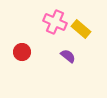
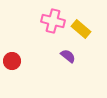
pink cross: moved 2 px left, 1 px up; rotated 10 degrees counterclockwise
red circle: moved 10 px left, 9 px down
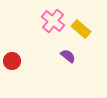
pink cross: rotated 25 degrees clockwise
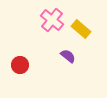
pink cross: moved 1 px left, 1 px up
red circle: moved 8 px right, 4 px down
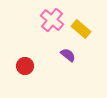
purple semicircle: moved 1 px up
red circle: moved 5 px right, 1 px down
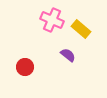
pink cross: rotated 15 degrees counterclockwise
red circle: moved 1 px down
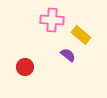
pink cross: rotated 20 degrees counterclockwise
yellow rectangle: moved 6 px down
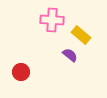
purple semicircle: moved 2 px right
red circle: moved 4 px left, 5 px down
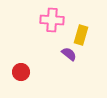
yellow rectangle: rotated 66 degrees clockwise
purple semicircle: moved 1 px left, 1 px up
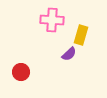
purple semicircle: rotated 98 degrees clockwise
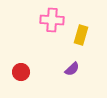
purple semicircle: moved 3 px right, 15 px down
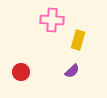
yellow rectangle: moved 3 px left, 5 px down
purple semicircle: moved 2 px down
